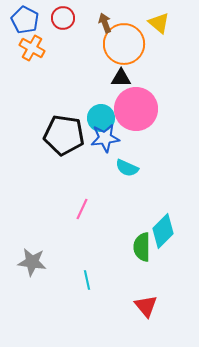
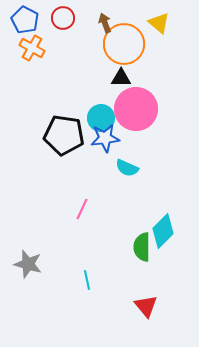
gray star: moved 4 px left, 2 px down; rotated 8 degrees clockwise
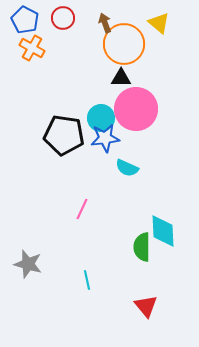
cyan diamond: rotated 48 degrees counterclockwise
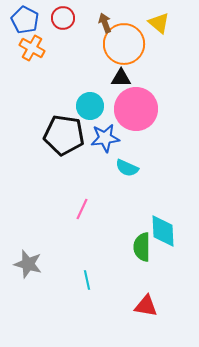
cyan circle: moved 11 px left, 12 px up
red triangle: rotated 40 degrees counterclockwise
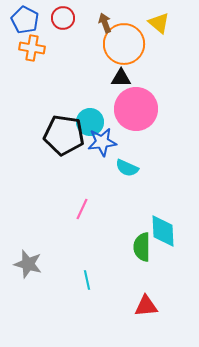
orange cross: rotated 20 degrees counterclockwise
cyan circle: moved 16 px down
blue star: moved 3 px left, 4 px down
red triangle: rotated 15 degrees counterclockwise
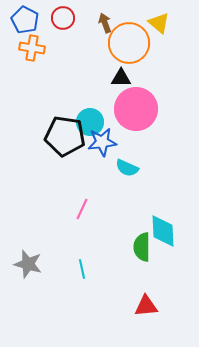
orange circle: moved 5 px right, 1 px up
black pentagon: moved 1 px right, 1 px down
cyan line: moved 5 px left, 11 px up
